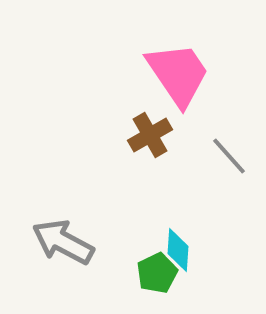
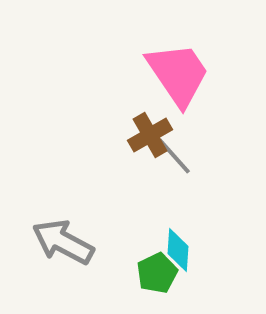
gray line: moved 55 px left
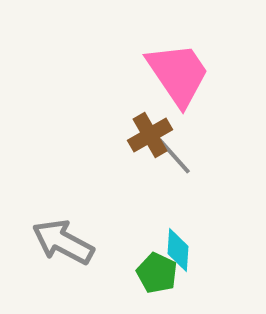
green pentagon: rotated 21 degrees counterclockwise
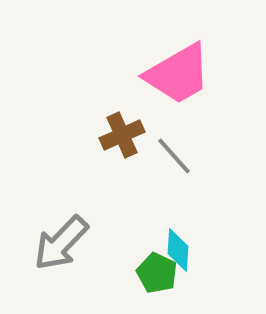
pink trapezoid: rotated 94 degrees clockwise
brown cross: moved 28 px left; rotated 6 degrees clockwise
gray arrow: moved 2 px left, 1 px down; rotated 74 degrees counterclockwise
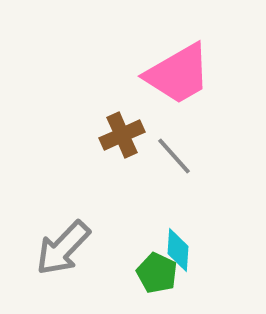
gray arrow: moved 2 px right, 5 px down
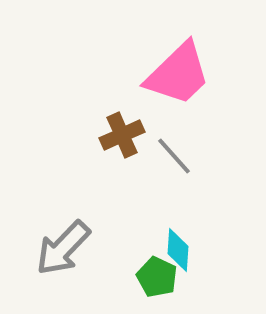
pink trapezoid: rotated 14 degrees counterclockwise
green pentagon: moved 4 px down
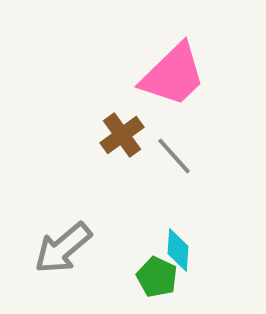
pink trapezoid: moved 5 px left, 1 px down
brown cross: rotated 12 degrees counterclockwise
gray arrow: rotated 6 degrees clockwise
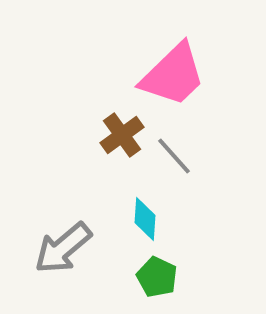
cyan diamond: moved 33 px left, 31 px up
